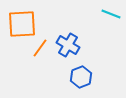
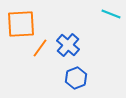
orange square: moved 1 px left
blue cross: rotated 10 degrees clockwise
blue hexagon: moved 5 px left, 1 px down
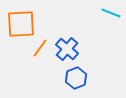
cyan line: moved 1 px up
blue cross: moved 1 px left, 4 px down
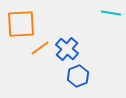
cyan line: rotated 12 degrees counterclockwise
orange line: rotated 18 degrees clockwise
blue hexagon: moved 2 px right, 2 px up
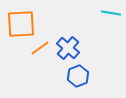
blue cross: moved 1 px right, 1 px up
